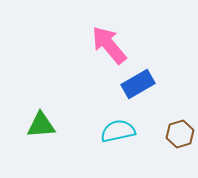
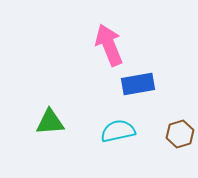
pink arrow: rotated 18 degrees clockwise
blue rectangle: rotated 20 degrees clockwise
green triangle: moved 9 px right, 3 px up
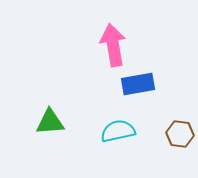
pink arrow: moved 4 px right; rotated 12 degrees clockwise
brown hexagon: rotated 24 degrees clockwise
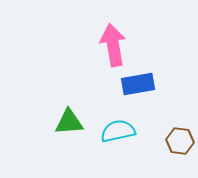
green triangle: moved 19 px right
brown hexagon: moved 7 px down
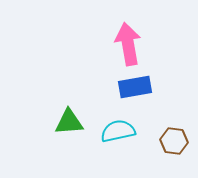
pink arrow: moved 15 px right, 1 px up
blue rectangle: moved 3 px left, 3 px down
brown hexagon: moved 6 px left
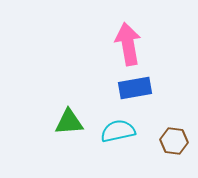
blue rectangle: moved 1 px down
